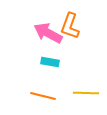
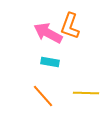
orange line: rotated 35 degrees clockwise
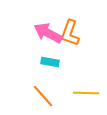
orange L-shape: moved 7 px down
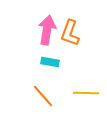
pink arrow: moved 1 px left, 3 px up; rotated 72 degrees clockwise
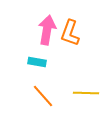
cyan rectangle: moved 13 px left
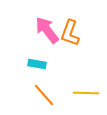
pink arrow: rotated 48 degrees counterclockwise
cyan rectangle: moved 2 px down
orange line: moved 1 px right, 1 px up
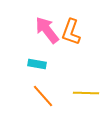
orange L-shape: moved 1 px right, 1 px up
orange line: moved 1 px left, 1 px down
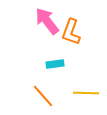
pink arrow: moved 9 px up
cyan rectangle: moved 18 px right; rotated 18 degrees counterclockwise
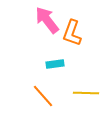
pink arrow: moved 1 px up
orange L-shape: moved 1 px right, 1 px down
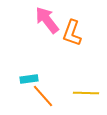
cyan rectangle: moved 26 px left, 15 px down
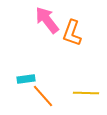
cyan rectangle: moved 3 px left
